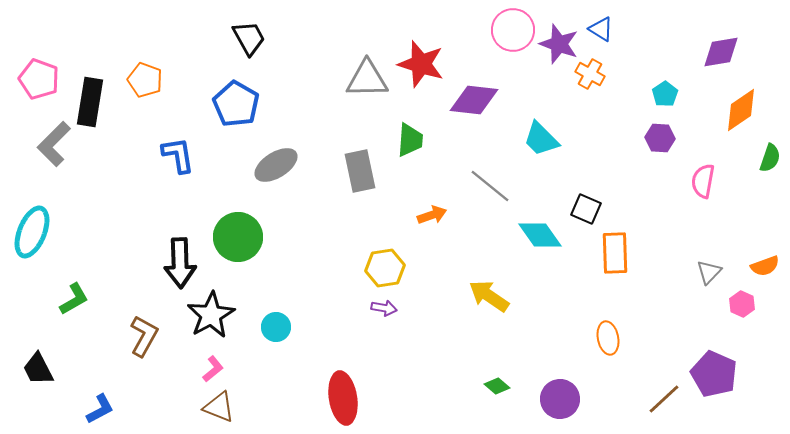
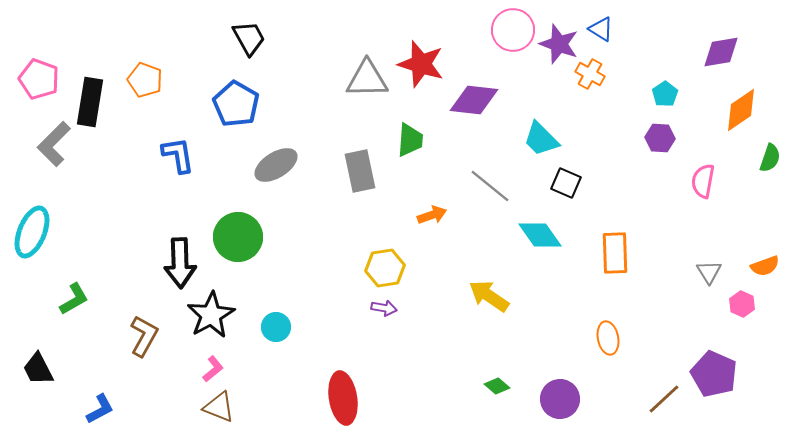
black square at (586, 209): moved 20 px left, 26 px up
gray triangle at (709, 272): rotated 16 degrees counterclockwise
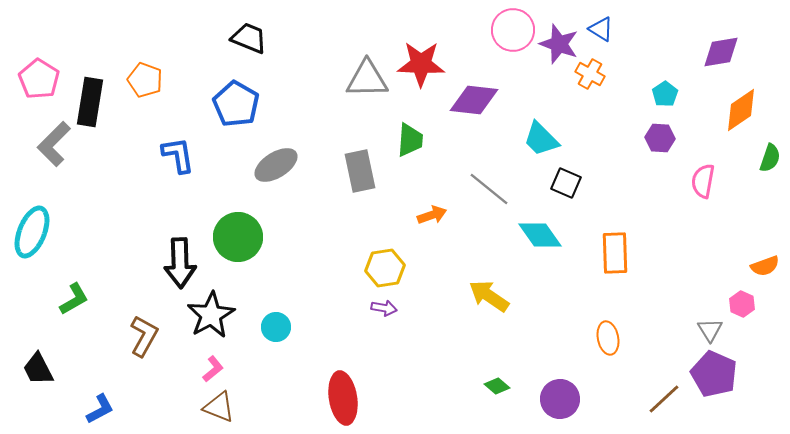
black trapezoid at (249, 38): rotated 39 degrees counterclockwise
red star at (421, 64): rotated 15 degrees counterclockwise
pink pentagon at (39, 79): rotated 12 degrees clockwise
gray line at (490, 186): moved 1 px left, 3 px down
gray triangle at (709, 272): moved 1 px right, 58 px down
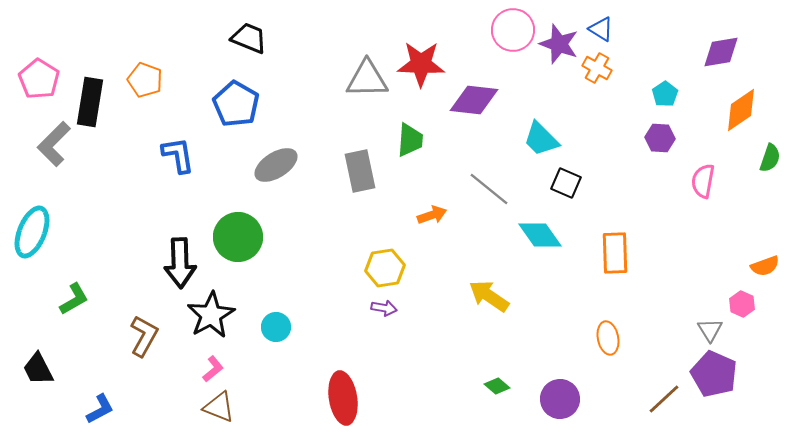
orange cross at (590, 74): moved 7 px right, 6 px up
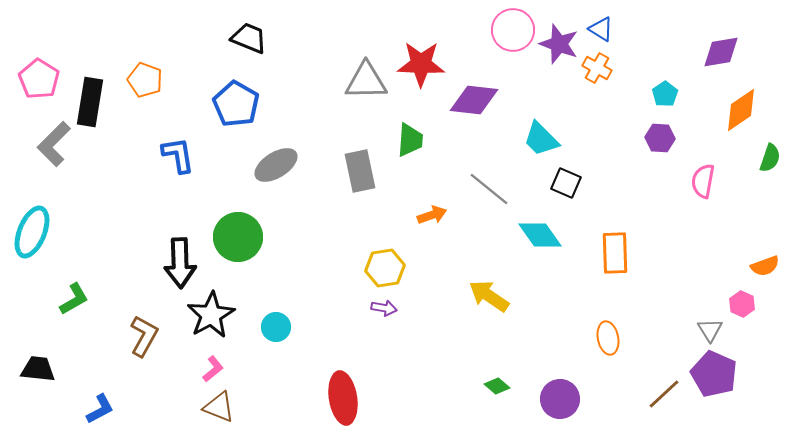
gray triangle at (367, 79): moved 1 px left, 2 px down
black trapezoid at (38, 369): rotated 123 degrees clockwise
brown line at (664, 399): moved 5 px up
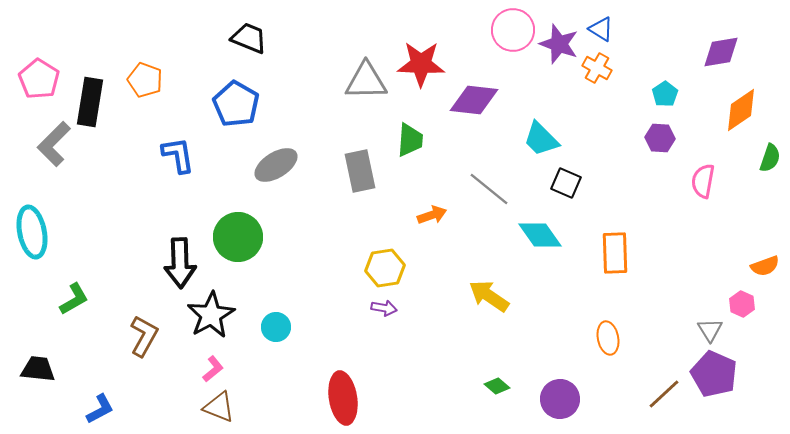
cyan ellipse at (32, 232): rotated 33 degrees counterclockwise
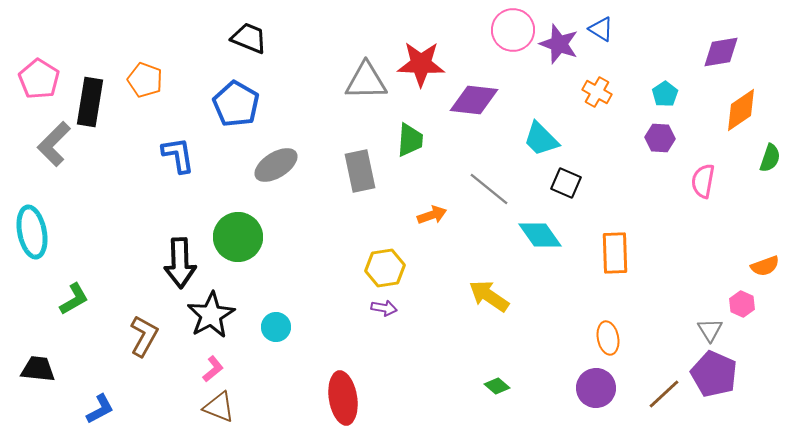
orange cross at (597, 68): moved 24 px down
purple circle at (560, 399): moved 36 px right, 11 px up
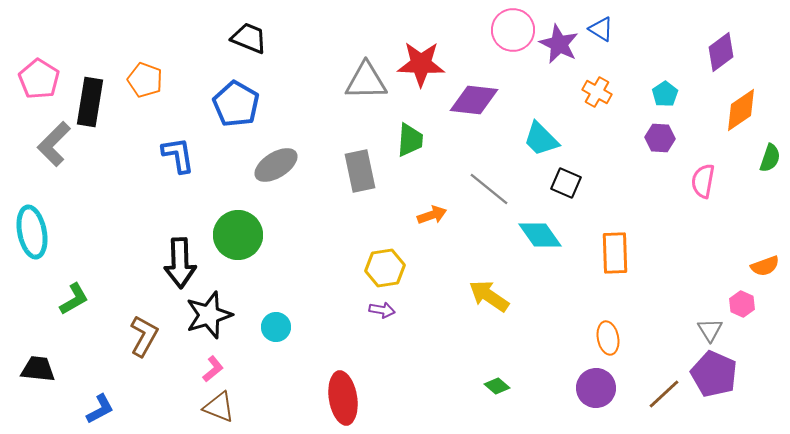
purple star at (559, 44): rotated 6 degrees clockwise
purple diamond at (721, 52): rotated 27 degrees counterclockwise
green circle at (238, 237): moved 2 px up
purple arrow at (384, 308): moved 2 px left, 2 px down
black star at (211, 315): moved 2 px left; rotated 12 degrees clockwise
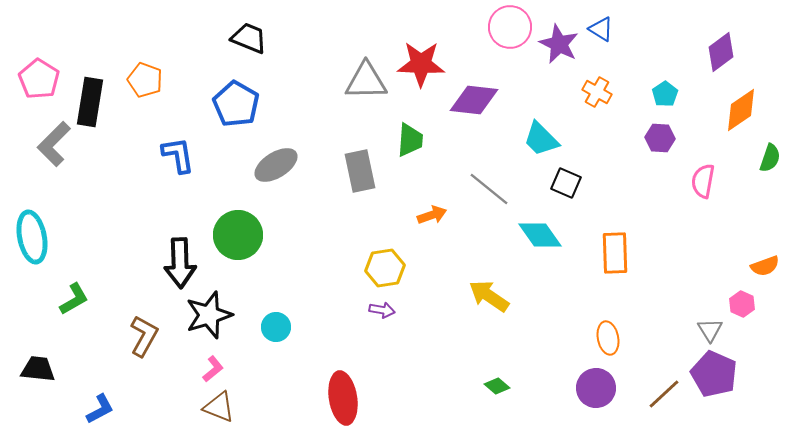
pink circle at (513, 30): moved 3 px left, 3 px up
cyan ellipse at (32, 232): moved 5 px down
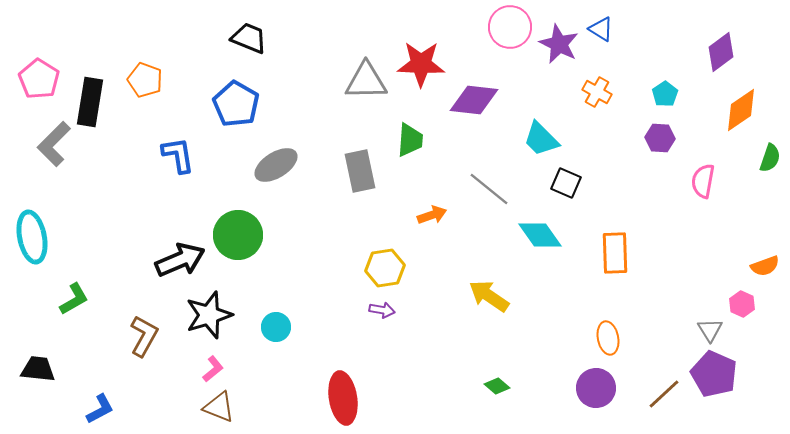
black arrow at (180, 263): moved 3 px up; rotated 111 degrees counterclockwise
